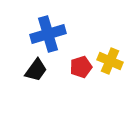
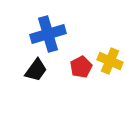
red pentagon: rotated 10 degrees counterclockwise
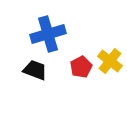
yellow cross: rotated 15 degrees clockwise
black trapezoid: moved 1 px left; rotated 105 degrees counterclockwise
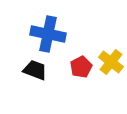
blue cross: rotated 28 degrees clockwise
yellow cross: moved 1 px right, 1 px down
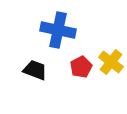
blue cross: moved 10 px right, 4 px up
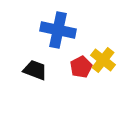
yellow cross: moved 8 px left, 2 px up
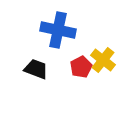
black trapezoid: moved 1 px right, 1 px up
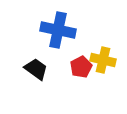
yellow cross: rotated 25 degrees counterclockwise
black trapezoid: rotated 15 degrees clockwise
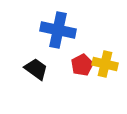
yellow cross: moved 2 px right, 4 px down
red pentagon: moved 1 px right, 2 px up
